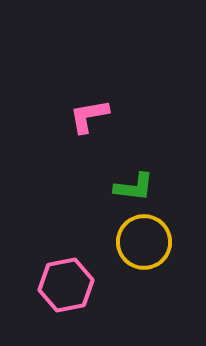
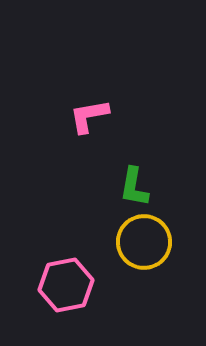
green L-shape: rotated 93 degrees clockwise
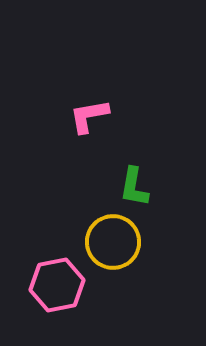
yellow circle: moved 31 px left
pink hexagon: moved 9 px left
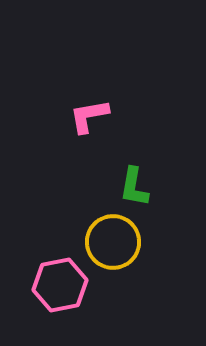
pink hexagon: moved 3 px right
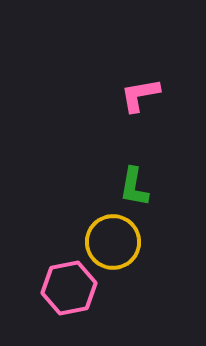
pink L-shape: moved 51 px right, 21 px up
pink hexagon: moved 9 px right, 3 px down
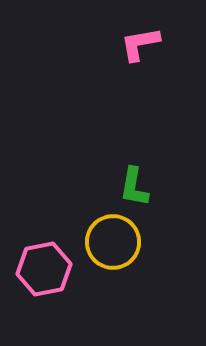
pink L-shape: moved 51 px up
pink hexagon: moved 25 px left, 19 px up
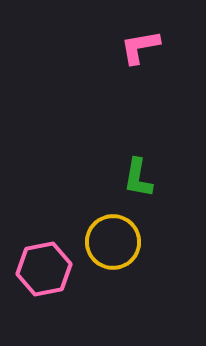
pink L-shape: moved 3 px down
green L-shape: moved 4 px right, 9 px up
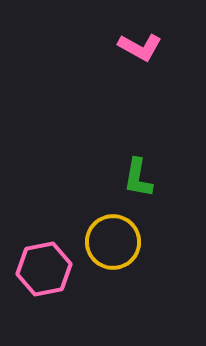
pink L-shape: rotated 141 degrees counterclockwise
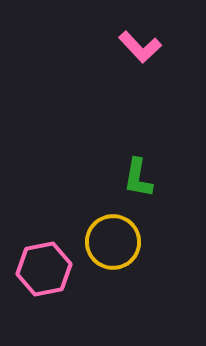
pink L-shape: rotated 18 degrees clockwise
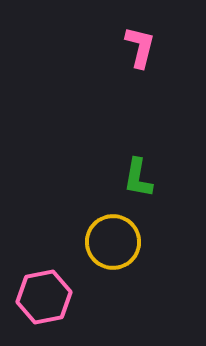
pink L-shape: rotated 123 degrees counterclockwise
pink hexagon: moved 28 px down
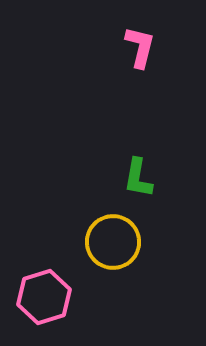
pink hexagon: rotated 6 degrees counterclockwise
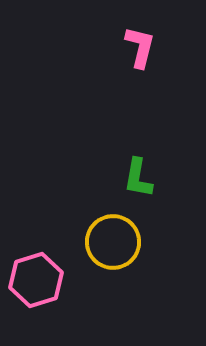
pink hexagon: moved 8 px left, 17 px up
